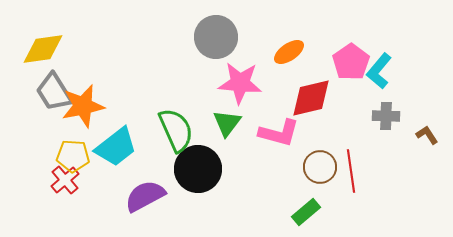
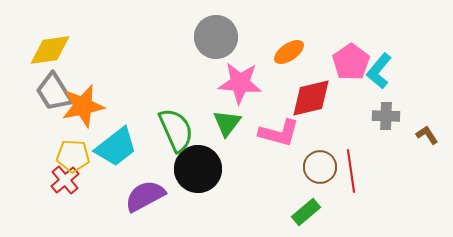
yellow diamond: moved 7 px right, 1 px down
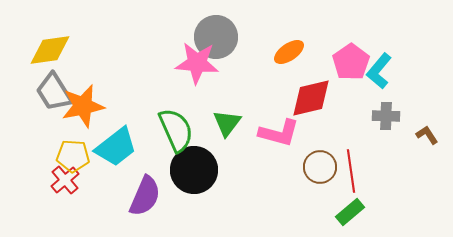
pink star: moved 43 px left, 20 px up
black circle: moved 4 px left, 1 px down
purple semicircle: rotated 141 degrees clockwise
green rectangle: moved 44 px right
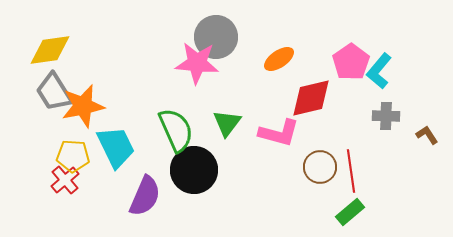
orange ellipse: moved 10 px left, 7 px down
cyan trapezoid: rotated 78 degrees counterclockwise
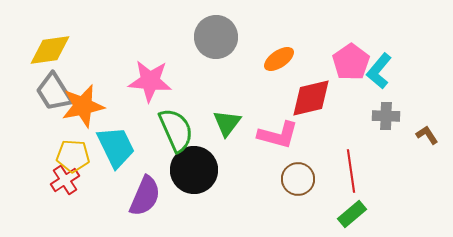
pink star: moved 47 px left, 18 px down
pink L-shape: moved 1 px left, 2 px down
brown circle: moved 22 px left, 12 px down
red cross: rotated 8 degrees clockwise
green rectangle: moved 2 px right, 2 px down
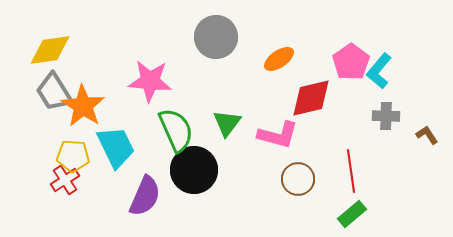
orange star: rotated 27 degrees counterclockwise
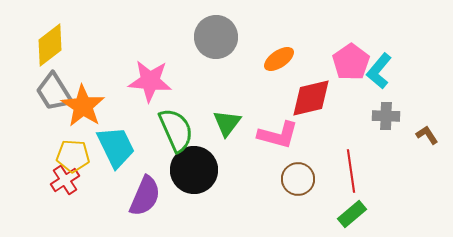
yellow diamond: moved 5 px up; rotated 30 degrees counterclockwise
